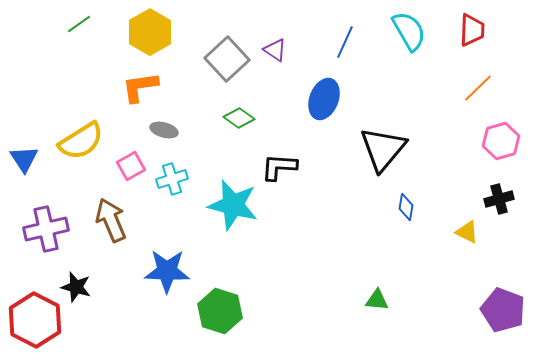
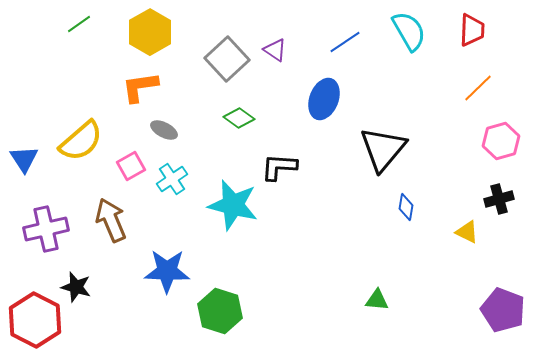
blue line: rotated 32 degrees clockwise
gray ellipse: rotated 12 degrees clockwise
yellow semicircle: rotated 9 degrees counterclockwise
cyan cross: rotated 16 degrees counterclockwise
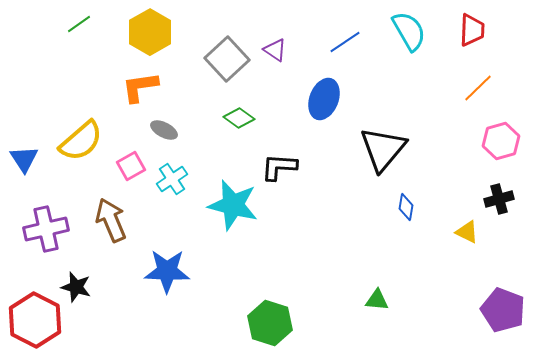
green hexagon: moved 50 px right, 12 px down
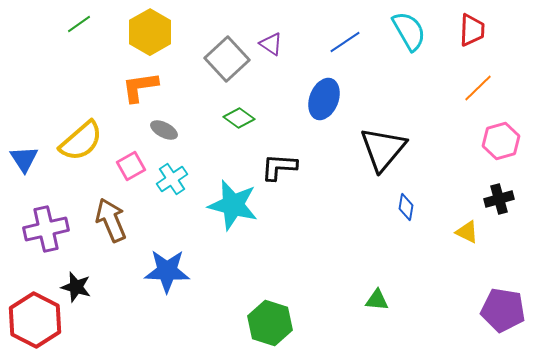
purple triangle: moved 4 px left, 6 px up
purple pentagon: rotated 12 degrees counterclockwise
